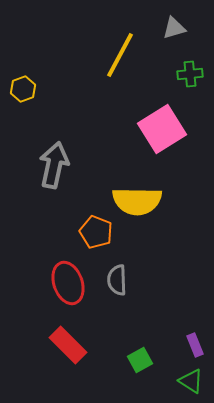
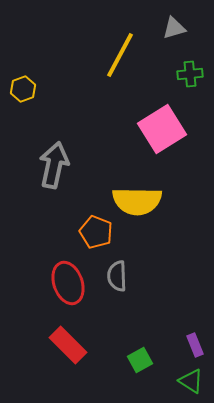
gray semicircle: moved 4 px up
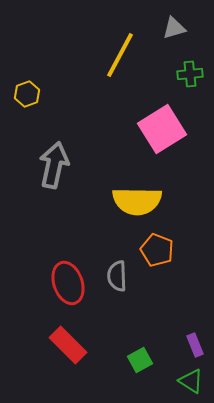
yellow hexagon: moved 4 px right, 5 px down
orange pentagon: moved 61 px right, 18 px down
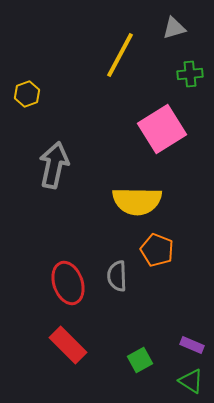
purple rectangle: moved 3 px left; rotated 45 degrees counterclockwise
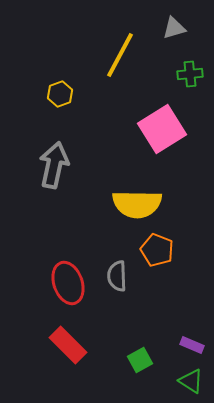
yellow hexagon: moved 33 px right
yellow semicircle: moved 3 px down
